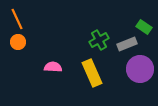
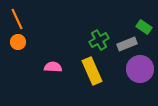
yellow rectangle: moved 2 px up
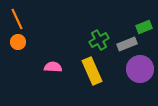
green rectangle: rotated 56 degrees counterclockwise
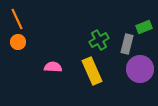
gray rectangle: rotated 54 degrees counterclockwise
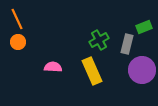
purple circle: moved 2 px right, 1 px down
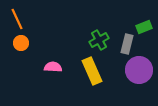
orange circle: moved 3 px right, 1 px down
purple circle: moved 3 px left
